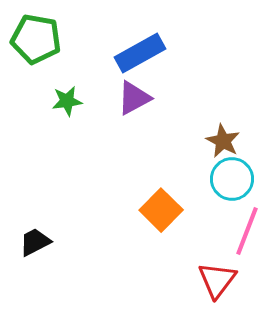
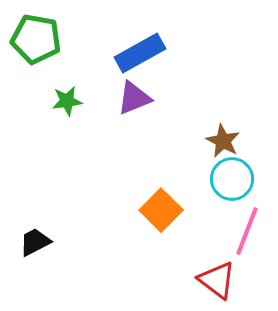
purple triangle: rotated 6 degrees clockwise
red triangle: rotated 30 degrees counterclockwise
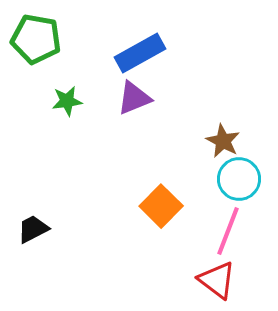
cyan circle: moved 7 px right
orange square: moved 4 px up
pink line: moved 19 px left
black trapezoid: moved 2 px left, 13 px up
